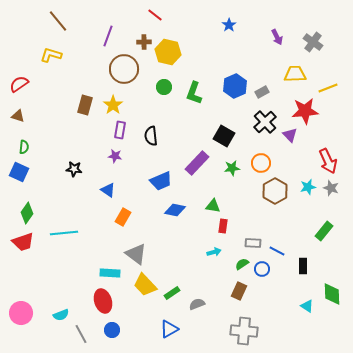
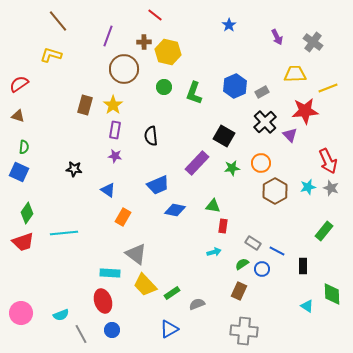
purple rectangle at (120, 130): moved 5 px left
blue trapezoid at (161, 181): moved 3 px left, 4 px down
gray rectangle at (253, 243): rotated 28 degrees clockwise
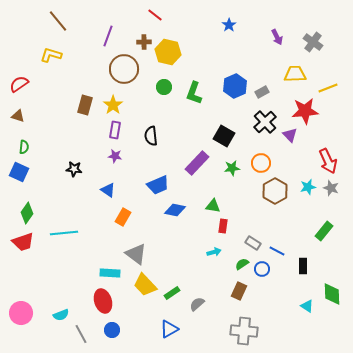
gray semicircle at (197, 304): rotated 21 degrees counterclockwise
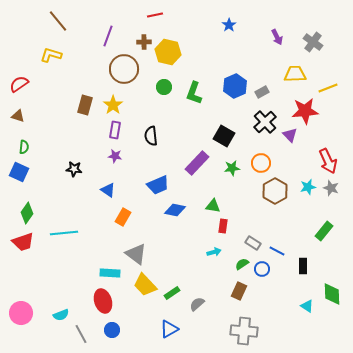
red line at (155, 15): rotated 49 degrees counterclockwise
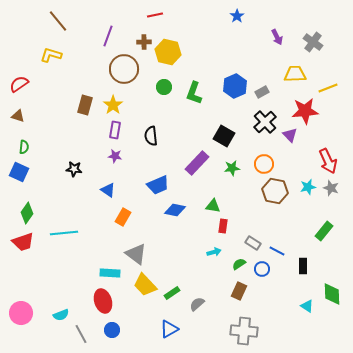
blue star at (229, 25): moved 8 px right, 9 px up
orange circle at (261, 163): moved 3 px right, 1 px down
brown hexagon at (275, 191): rotated 20 degrees counterclockwise
green semicircle at (242, 264): moved 3 px left
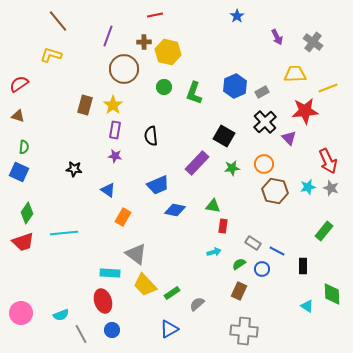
purple triangle at (290, 135): moved 1 px left, 3 px down
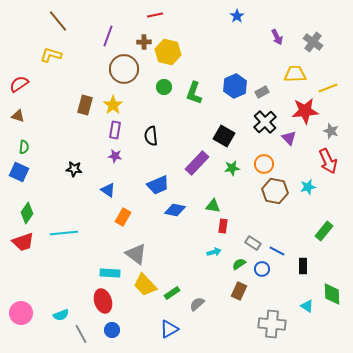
gray star at (331, 188): moved 57 px up
gray cross at (244, 331): moved 28 px right, 7 px up
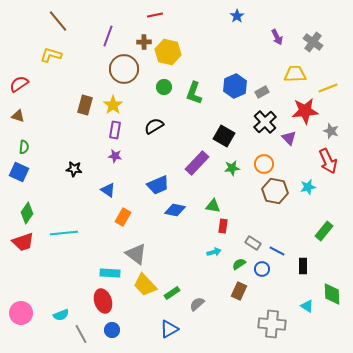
black semicircle at (151, 136): moved 3 px right, 10 px up; rotated 66 degrees clockwise
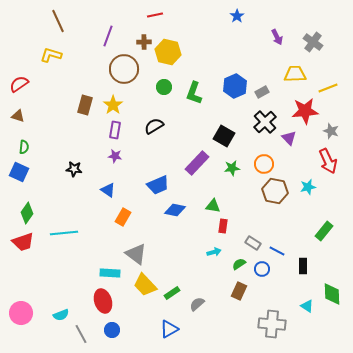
brown line at (58, 21): rotated 15 degrees clockwise
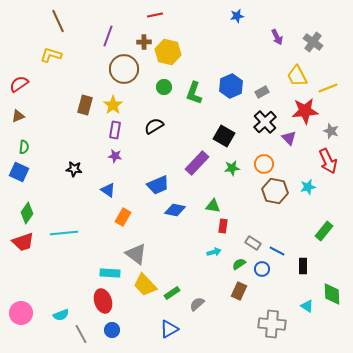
blue star at (237, 16): rotated 24 degrees clockwise
yellow trapezoid at (295, 74): moved 2 px right, 2 px down; rotated 115 degrees counterclockwise
blue hexagon at (235, 86): moved 4 px left
brown triangle at (18, 116): rotated 40 degrees counterclockwise
